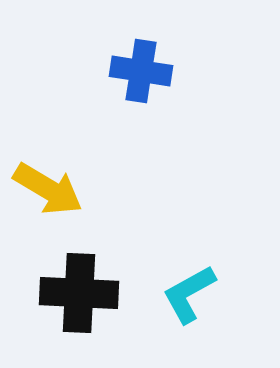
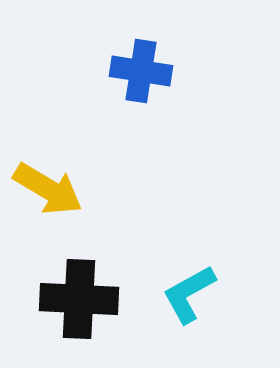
black cross: moved 6 px down
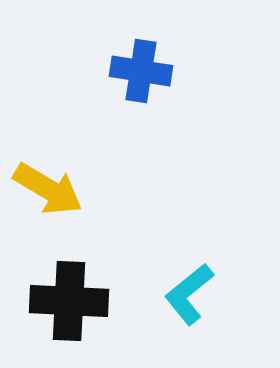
cyan L-shape: rotated 10 degrees counterclockwise
black cross: moved 10 px left, 2 px down
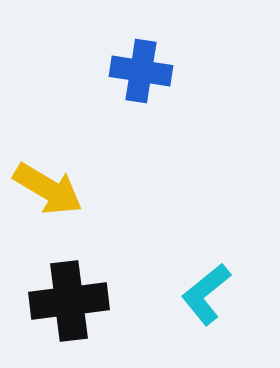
cyan L-shape: moved 17 px right
black cross: rotated 10 degrees counterclockwise
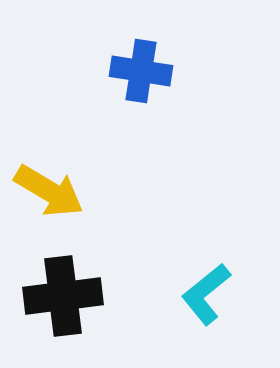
yellow arrow: moved 1 px right, 2 px down
black cross: moved 6 px left, 5 px up
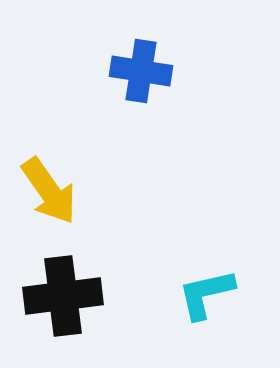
yellow arrow: rotated 24 degrees clockwise
cyan L-shape: rotated 26 degrees clockwise
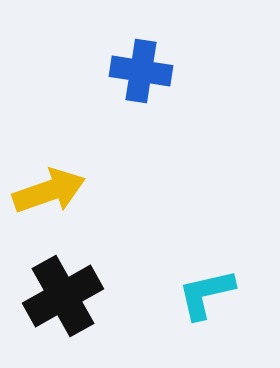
yellow arrow: rotated 74 degrees counterclockwise
black cross: rotated 22 degrees counterclockwise
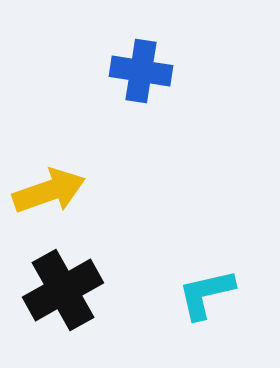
black cross: moved 6 px up
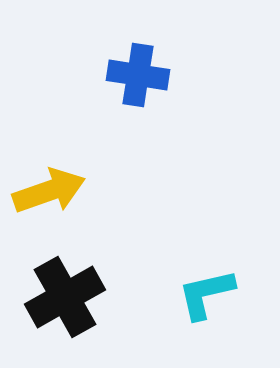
blue cross: moved 3 px left, 4 px down
black cross: moved 2 px right, 7 px down
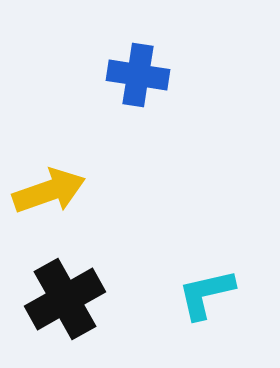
black cross: moved 2 px down
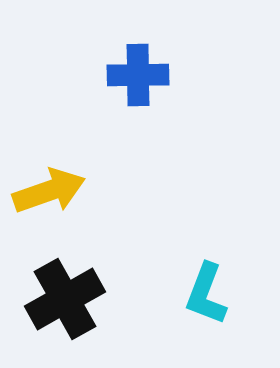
blue cross: rotated 10 degrees counterclockwise
cyan L-shape: rotated 56 degrees counterclockwise
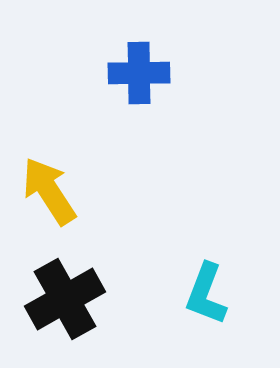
blue cross: moved 1 px right, 2 px up
yellow arrow: rotated 104 degrees counterclockwise
